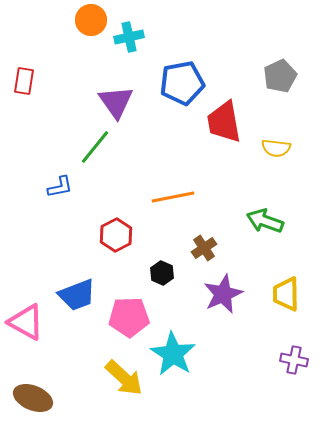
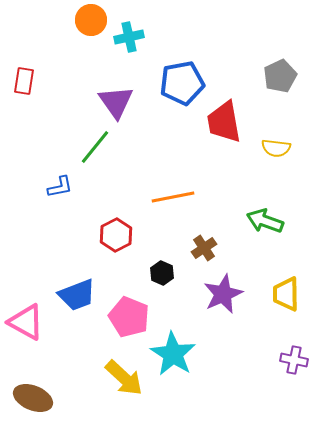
pink pentagon: rotated 24 degrees clockwise
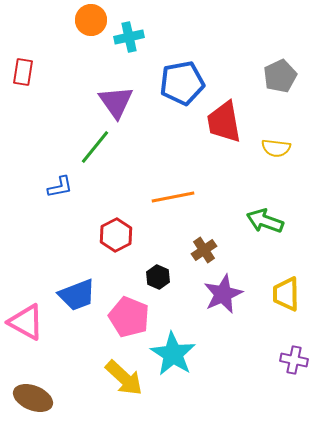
red rectangle: moved 1 px left, 9 px up
brown cross: moved 2 px down
black hexagon: moved 4 px left, 4 px down
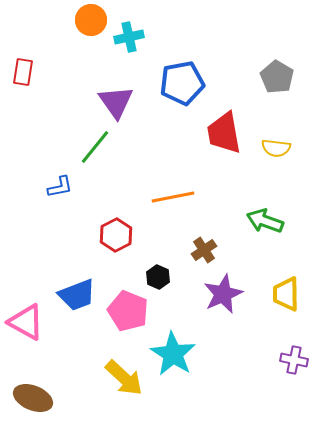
gray pentagon: moved 3 px left, 1 px down; rotated 16 degrees counterclockwise
red trapezoid: moved 11 px down
pink pentagon: moved 1 px left, 6 px up
